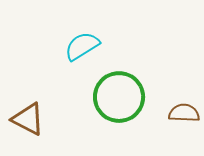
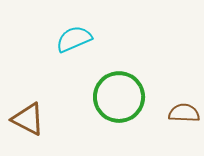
cyan semicircle: moved 8 px left, 7 px up; rotated 9 degrees clockwise
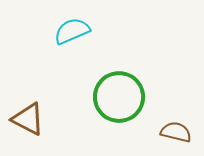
cyan semicircle: moved 2 px left, 8 px up
brown semicircle: moved 8 px left, 19 px down; rotated 12 degrees clockwise
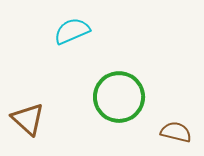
brown triangle: rotated 15 degrees clockwise
